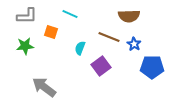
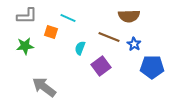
cyan line: moved 2 px left, 4 px down
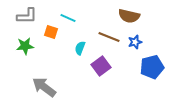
brown semicircle: rotated 15 degrees clockwise
blue star: moved 1 px right, 2 px up; rotated 24 degrees clockwise
blue pentagon: rotated 15 degrees counterclockwise
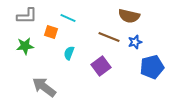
cyan semicircle: moved 11 px left, 5 px down
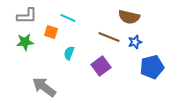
brown semicircle: moved 1 px down
green star: moved 4 px up
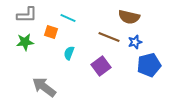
gray L-shape: moved 1 px up
blue pentagon: moved 3 px left, 2 px up
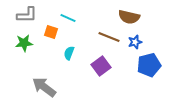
green star: moved 1 px left, 1 px down
